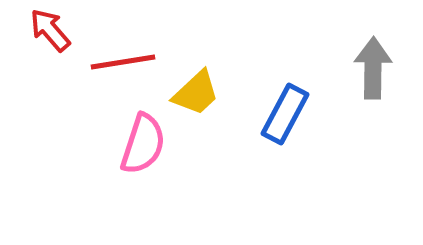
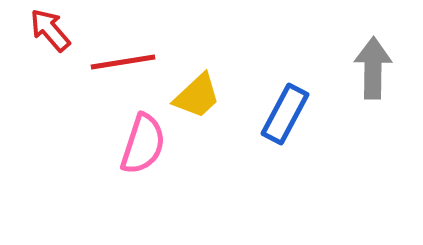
yellow trapezoid: moved 1 px right, 3 px down
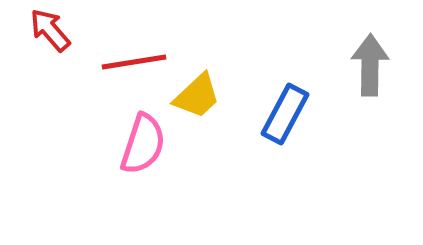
red line: moved 11 px right
gray arrow: moved 3 px left, 3 px up
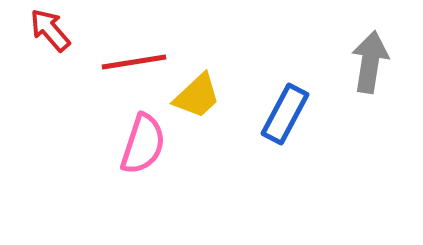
gray arrow: moved 3 px up; rotated 8 degrees clockwise
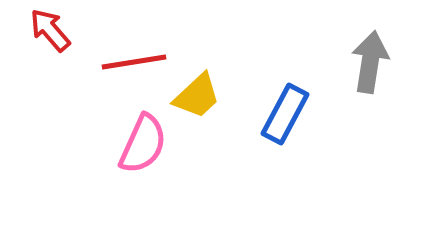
pink semicircle: rotated 6 degrees clockwise
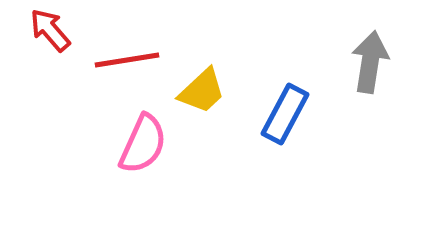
red line: moved 7 px left, 2 px up
yellow trapezoid: moved 5 px right, 5 px up
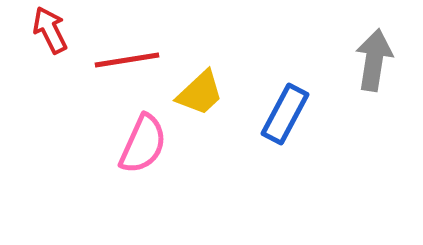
red arrow: rotated 15 degrees clockwise
gray arrow: moved 4 px right, 2 px up
yellow trapezoid: moved 2 px left, 2 px down
